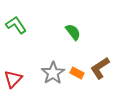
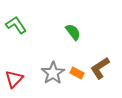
red triangle: moved 1 px right
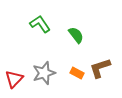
green L-shape: moved 24 px right, 1 px up
green semicircle: moved 3 px right, 3 px down
brown L-shape: rotated 15 degrees clockwise
gray star: moved 9 px left; rotated 15 degrees clockwise
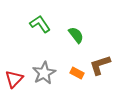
brown L-shape: moved 3 px up
gray star: rotated 10 degrees counterclockwise
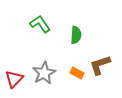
green semicircle: rotated 42 degrees clockwise
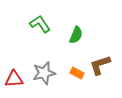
green semicircle: rotated 18 degrees clockwise
gray star: rotated 15 degrees clockwise
red triangle: rotated 42 degrees clockwise
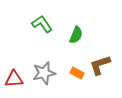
green L-shape: moved 2 px right
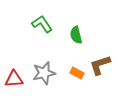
green semicircle: rotated 144 degrees clockwise
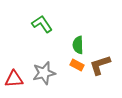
green semicircle: moved 2 px right, 10 px down; rotated 12 degrees clockwise
orange rectangle: moved 8 px up
